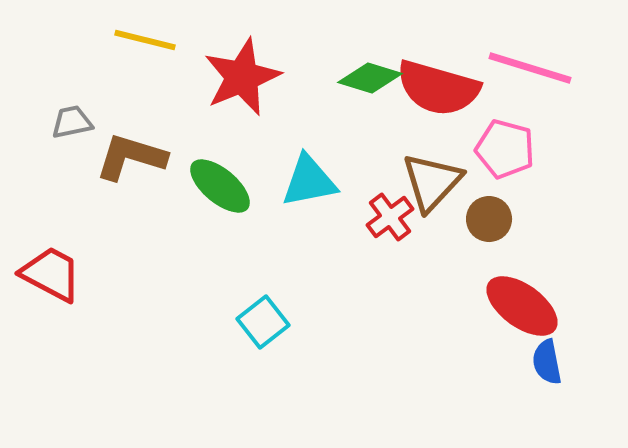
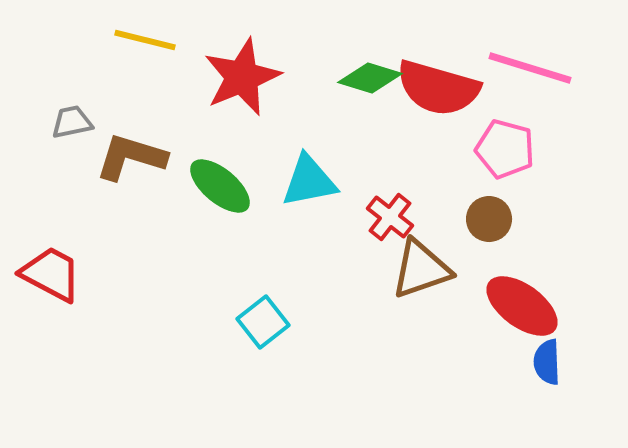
brown triangle: moved 11 px left, 87 px down; rotated 28 degrees clockwise
red cross: rotated 15 degrees counterclockwise
blue semicircle: rotated 9 degrees clockwise
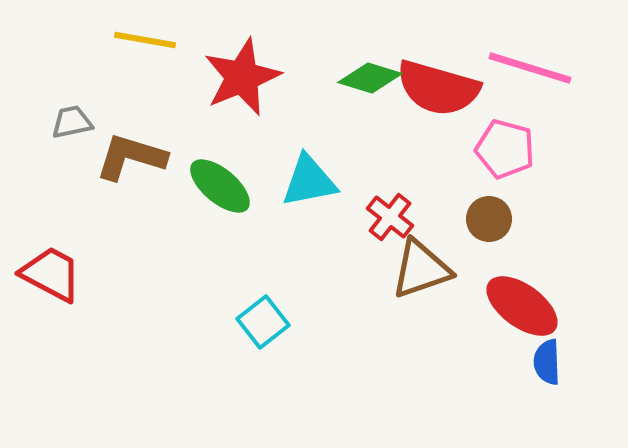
yellow line: rotated 4 degrees counterclockwise
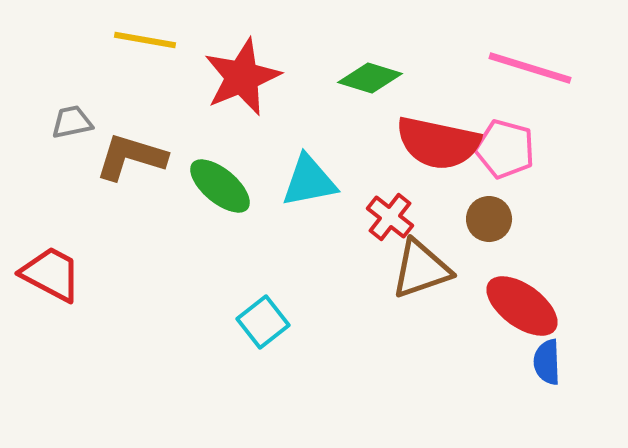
red semicircle: moved 55 px down; rotated 4 degrees counterclockwise
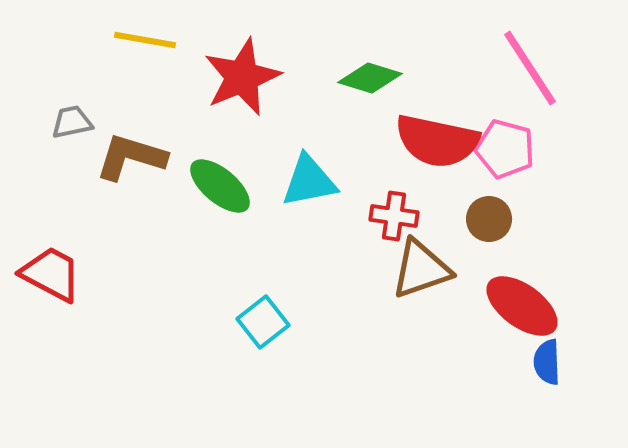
pink line: rotated 40 degrees clockwise
red semicircle: moved 1 px left, 2 px up
red cross: moved 4 px right, 1 px up; rotated 30 degrees counterclockwise
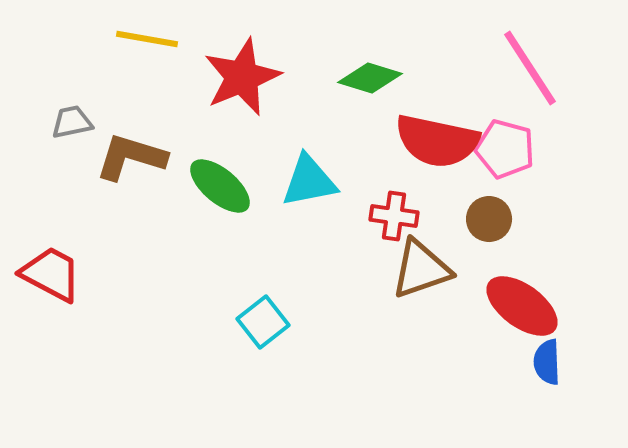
yellow line: moved 2 px right, 1 px up
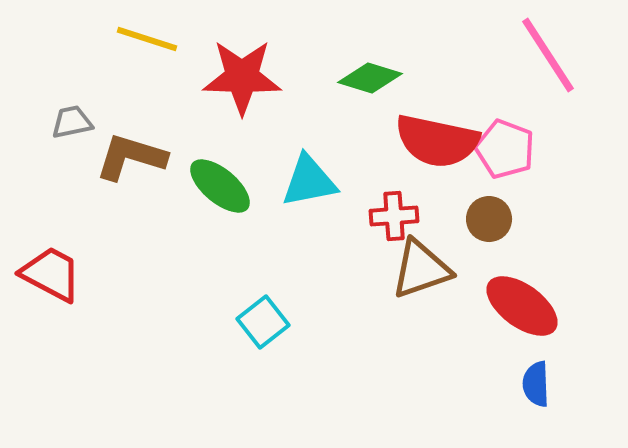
yellow line: rotated 8 degrees clockwise
pink line: moved 18 px right, 13 px up
red star: rotated 24 degrees clockwise
pink pentagon: rotated 6 degrees clockwise
red cross: rotated 12 degrees counterclockwise
blue semicircle: moved 11 px left, 22 px down
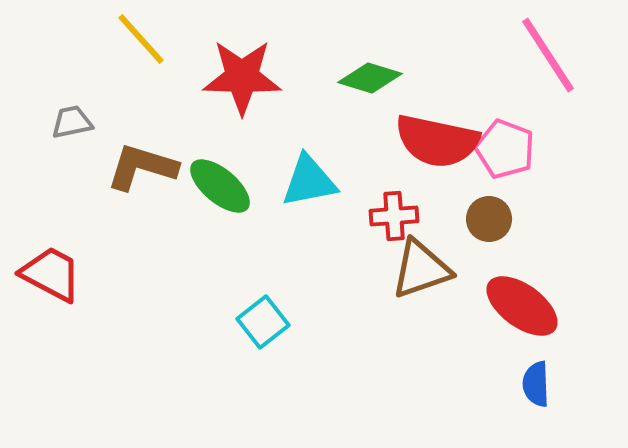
yellow line: moved 6 px left; rotated 30 degrees clockwise
brown L-shape: moved 11 px right, 10 px down
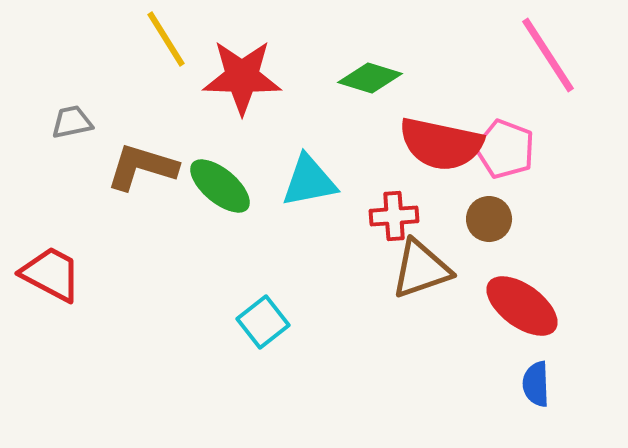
yellow line: moved 25 px right; rotated 10 degrees clockwise
red semicircle: moved 4 px right, 3 px down
